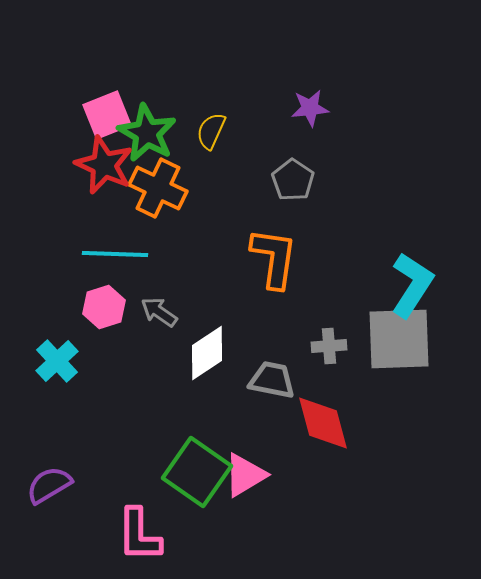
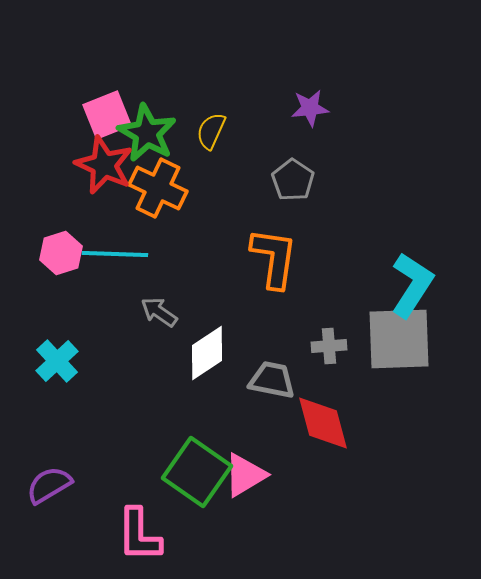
pink hexagon: moved 43 px left, 54 px up
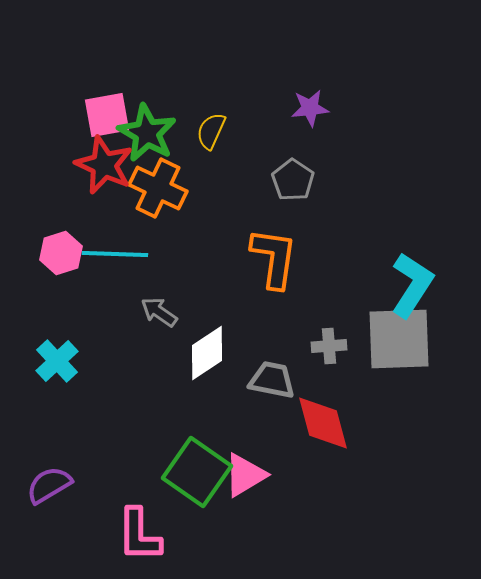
pink square: rotated 12 degrees clockwise
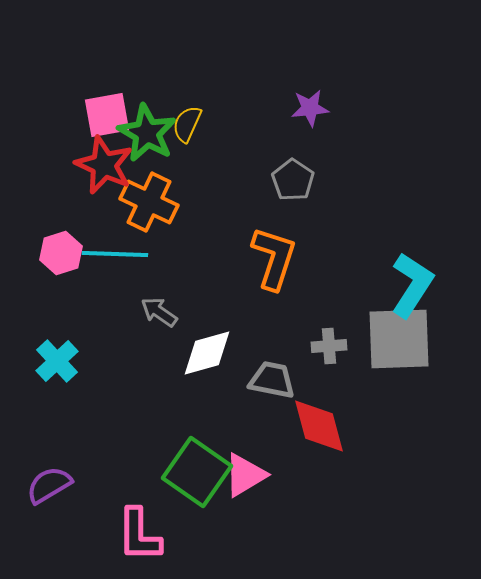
yellow semicircle: moved 24 px left, 7 px up
orange cross: moved 9 px left, 14 px down
orange L-shape: rotated 10 degrees clockwise
white diamond: rotated 18 degrees clockwise
red diamond: moved 4 px left, 3 px down
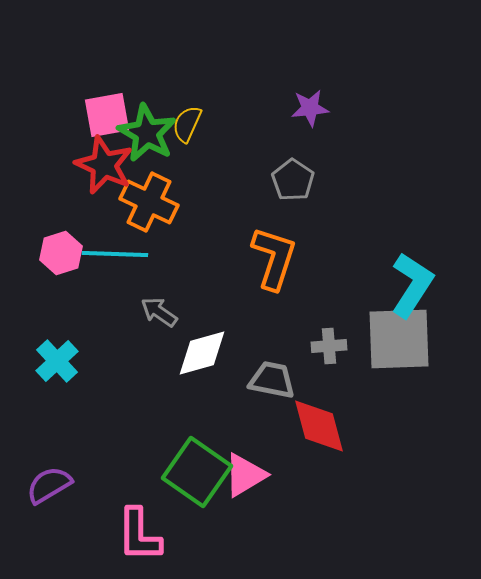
white diamond: moved 5 px left
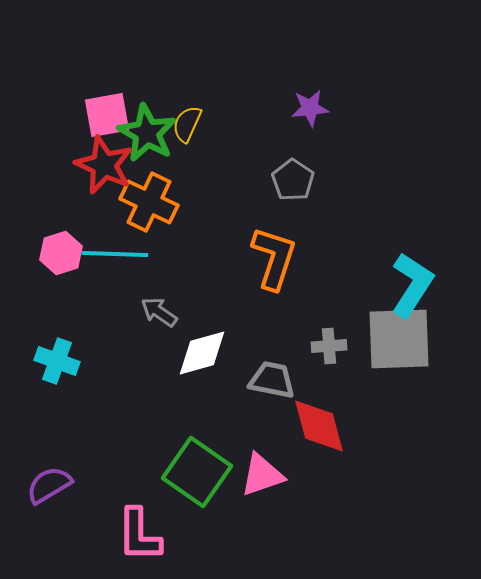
cyan cross: rotated 27 degrees counterclockwise
pink triangle: moved 17 px right; rotated 12 degrees clockwise
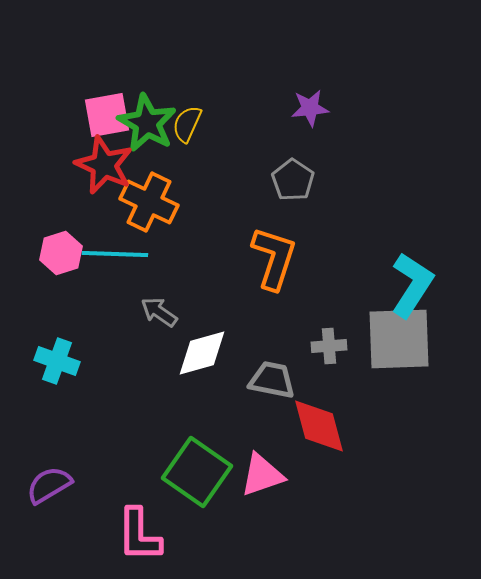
green star: moved 10 px up
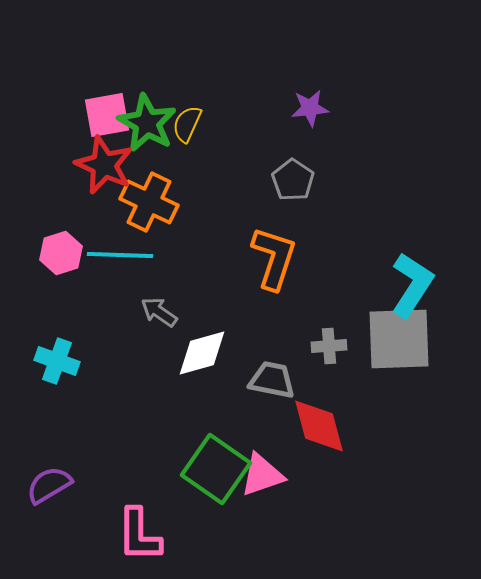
cyan line: moved 5 px right, 1 px down
green square: moved 19 px right, 3 px up
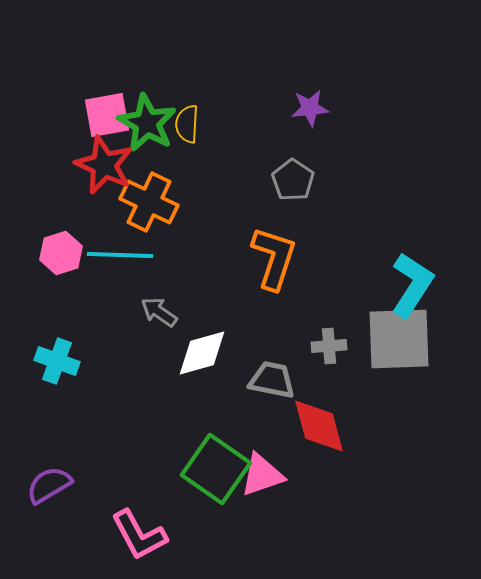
yellow semicircle: rotated 21 degrees counterclockwise
pink L-shape: rotated 28 degrees counterclockwise
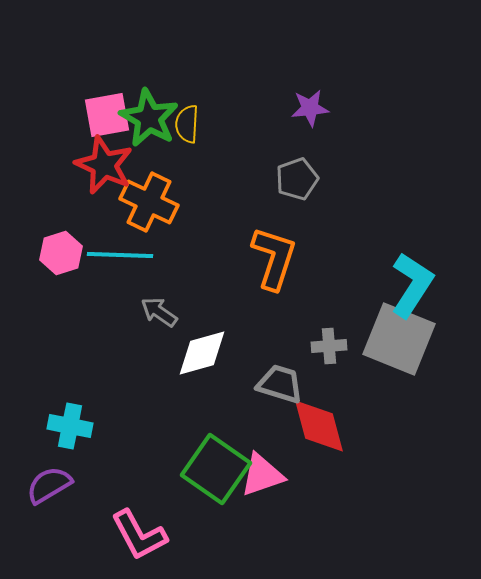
green star: moved 2 px right, 5 px up
gray pentagon: moved 4 px right, 1 px up; rotated 18 degrees clockwise
gray square: rotated 24 degrees clockwise
cyan cross: moved 13 px right, 65 px down; rotated 9 degrees counterclockwise
gray trapezoid: moved 8 px right, 4 px down; rotated 6 degrees clockwise
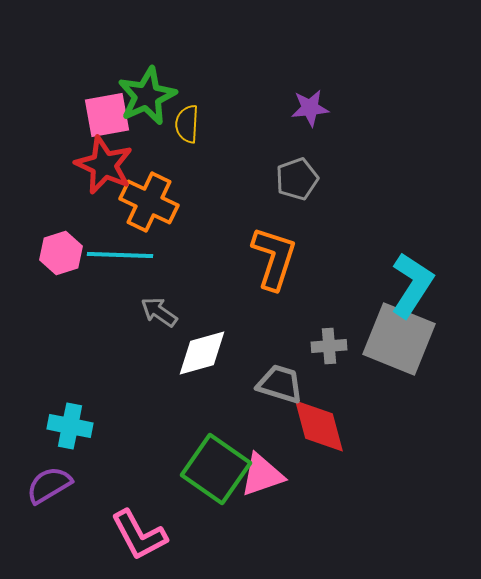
green star: moved 2 px left, 22 px up; rotated 18 degrees clockwise
